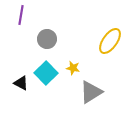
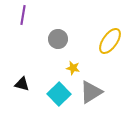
purple line: moved 2 px right
gray circle: moved 11 px right
cyan square: moved 13 px right, 21 px down
black triangle: moved 1 px right, 1 px down; rotated 14 degrees counterclockwise
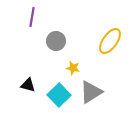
purple line: moved 9 px right, 2 px down
gray circle: moved 2 px left, 2 px down
black triangle: moved 6 px right, 1 px down
cyan square: moved 1 px down
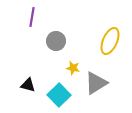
yellow ellipse: rotated 12 degrees counterclockwise
gray triangle: moved 5 px right, 9 px up
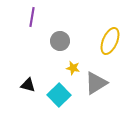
gray circle: moved 4 px right
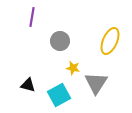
gray triangle: rotated 25 degrees counterclockwise
cyan square: rotated 15 degrees clockwise
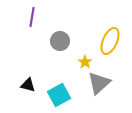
yellow star: moved 12 px right, 6 px up; rotated 24 degrees clockwise
gray triangle: moved 3 px right; rotated 15 degrees clockwise
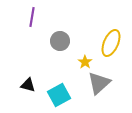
yellow ellipse: moved 1 px right, 2 px down
